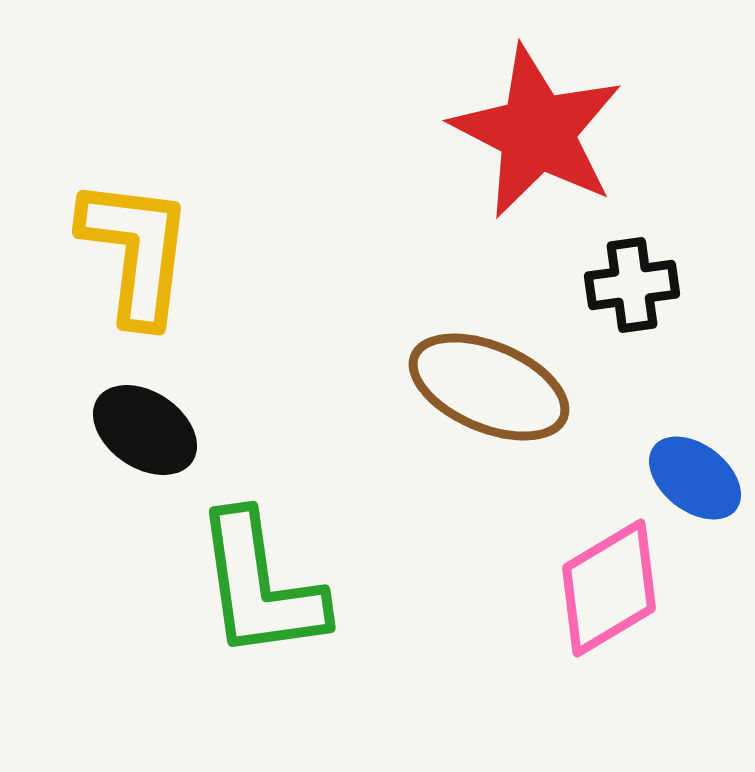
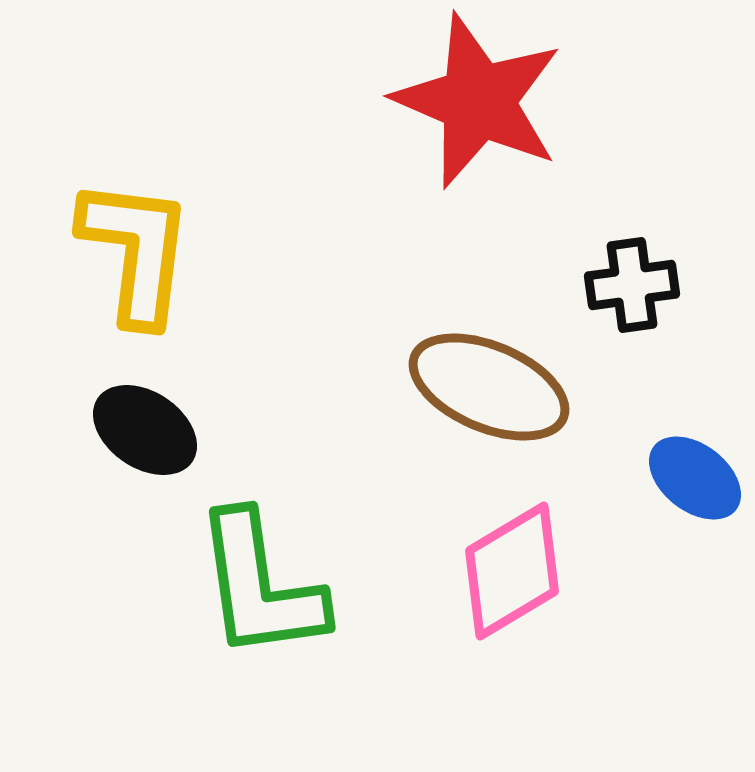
red star: moved 59 px left, 31 px up; rotated 4 degrees counterclockwise
pink diamond: moved 97 px left, 17 px up
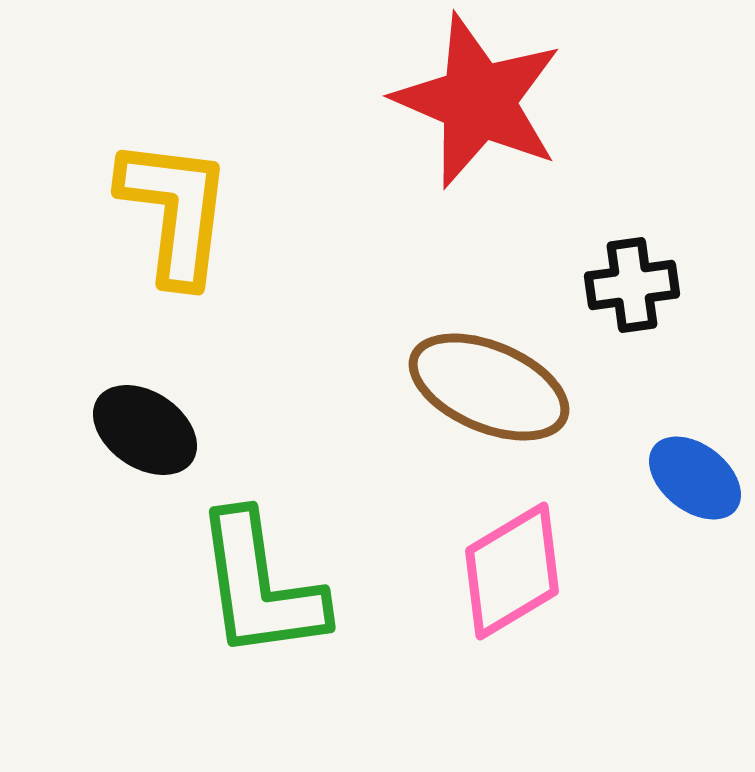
yellow L-shape: moved 39 px right, 40 px up
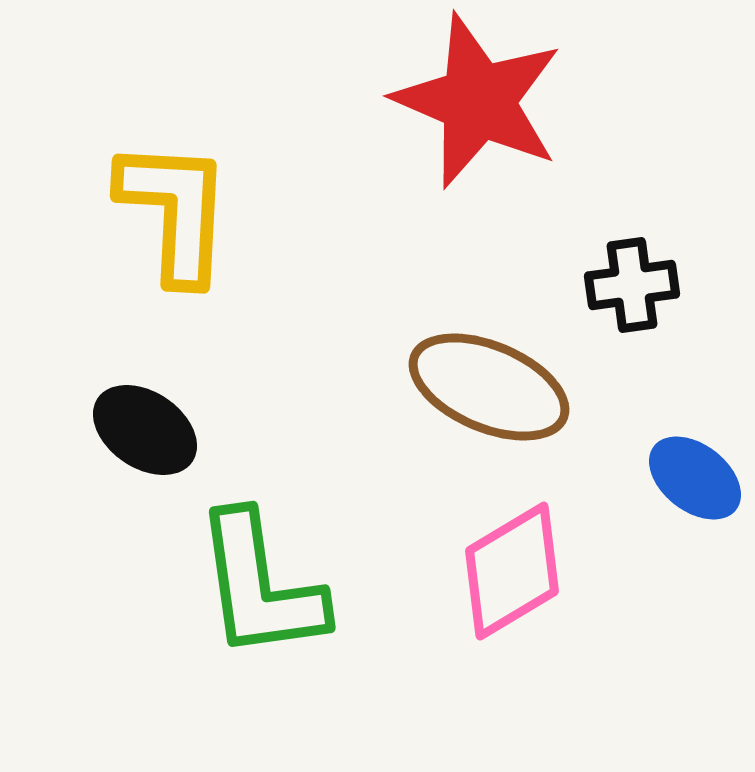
yellow L-shape: rotated 4 degrees counterclockwise
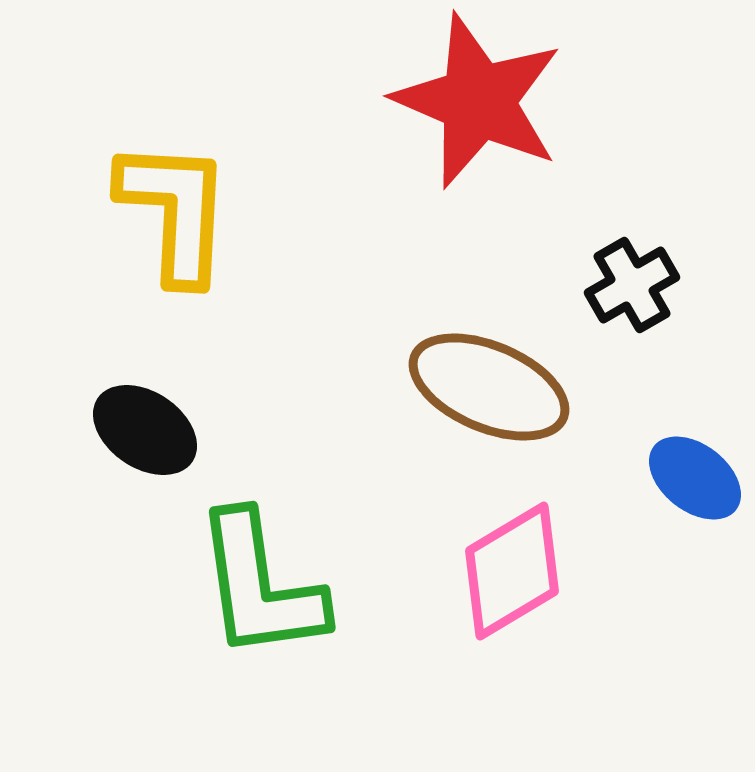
black cross: rotated 22 degrees counterclockwise
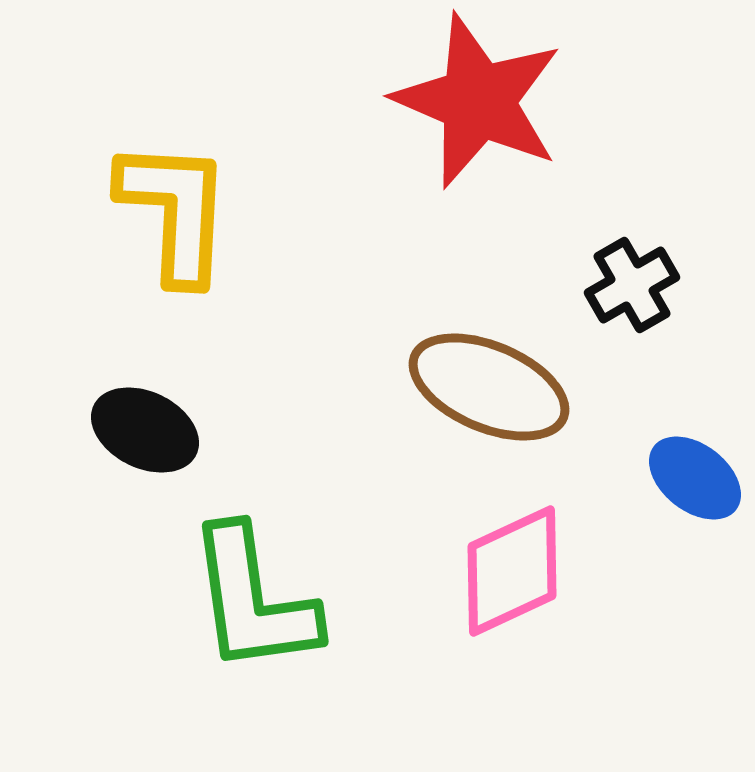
black ellipse: rotated 8 degrees counterclockwise
pink diamond: rotated 6 degrees clockwise
green L-shape: moved 7 px left, 14 px down
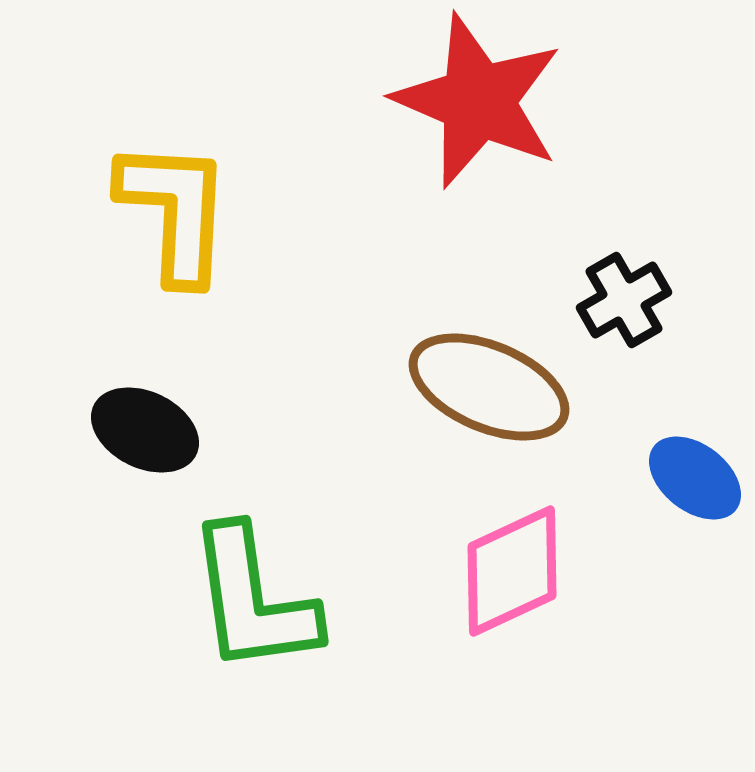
black cross: moved 8 px left, 15 px down
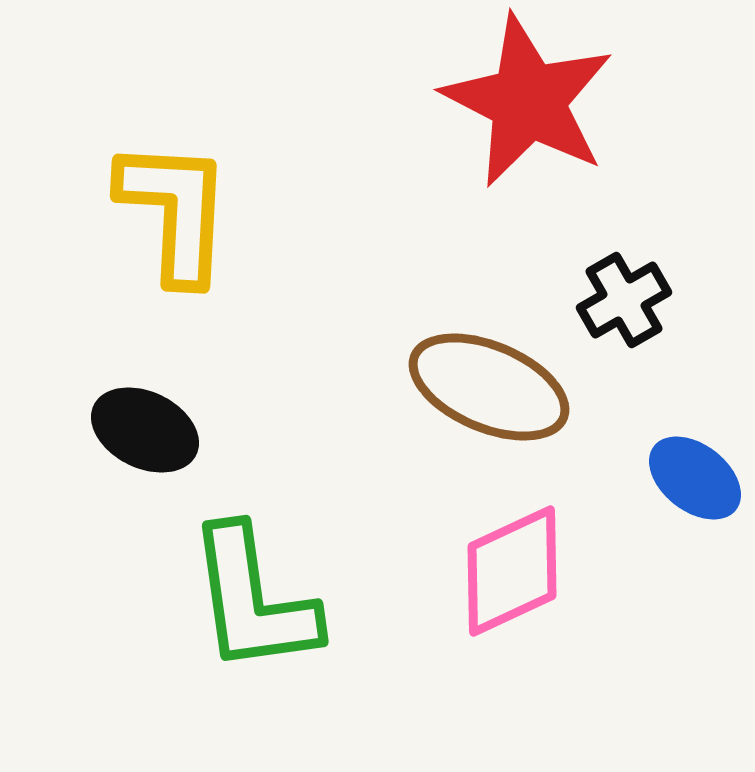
red star: moved 50 px right; rotated 4 degrees clockwise
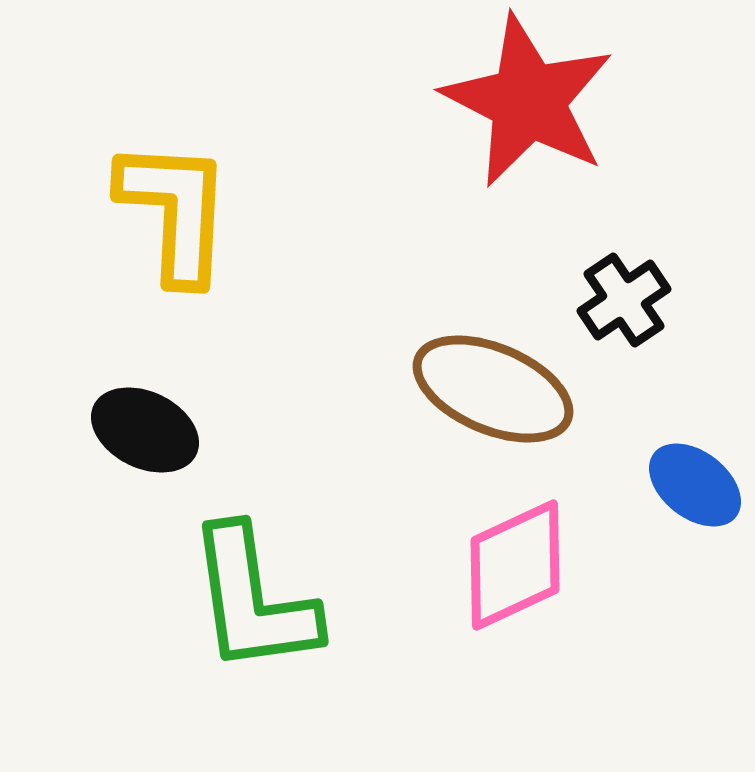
black cross: rotated 4 degrees counterclockwise
brown ellipse: moved 4 px right, 2 px down
blue ellipse: moved 7 px down
pink diamond: moved 3 px right, 6 px up
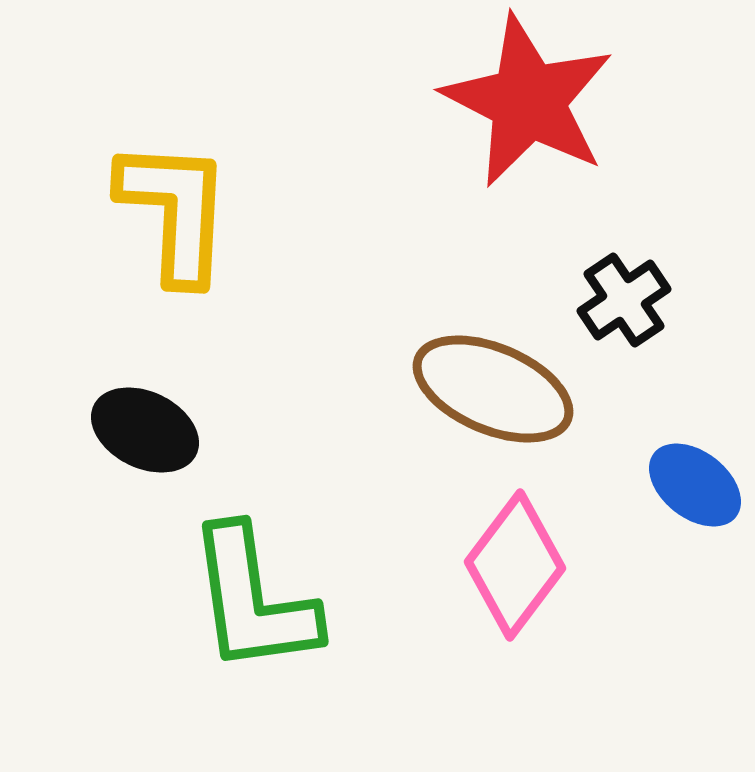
pink diamond: rotated 28 degrees counterclockwise
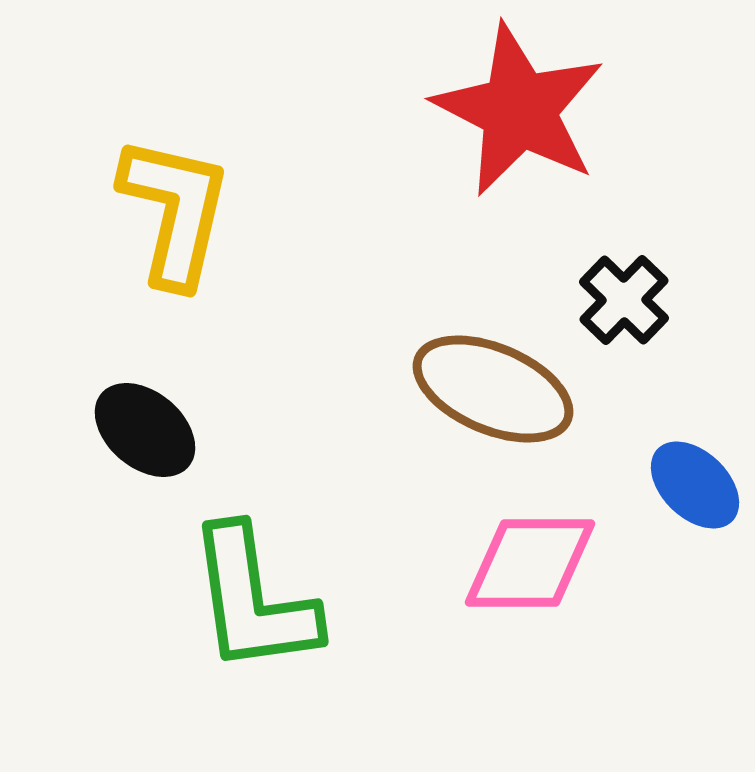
red star: moved 9 px left, 9 px down
yellow L-shape: rotated 10 degrees clockwise
black cross: rotated 12 degrees counterclockwise
black ellipse: rotated 14 degrees clockwise
blue ellipse: rotated 6 degrees clockwise
pink diamond: moved 15 px right, 2 px up; rotated 53 degrees clockwise
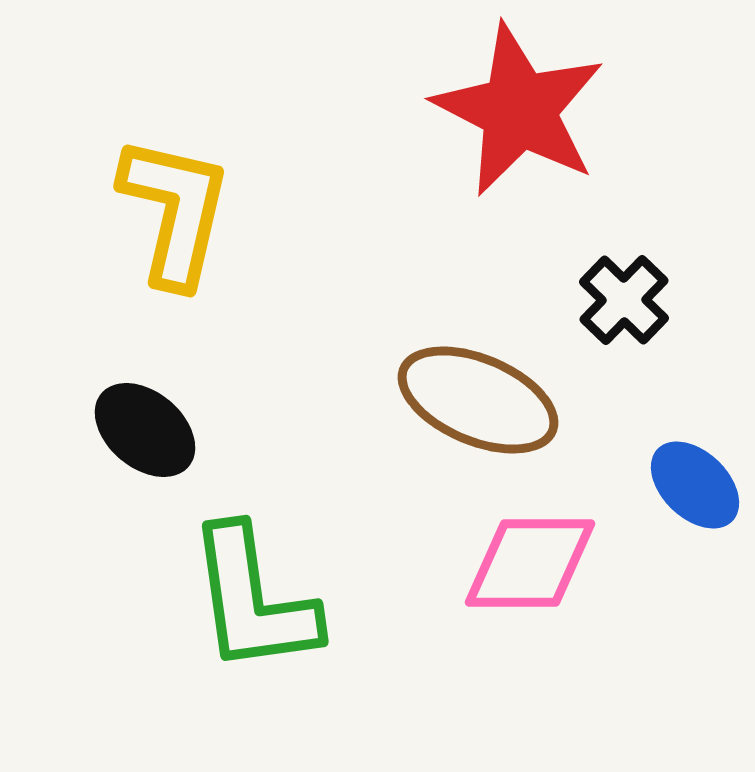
brown ellipse: moved 15 px left, 11 px down
